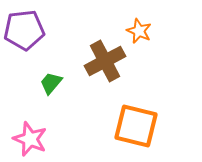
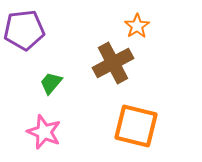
orange star: moved 2 px left, 5 px up; rotated 15 degrees clockwise
brown cross: moved 8 px right, 2 px down
pink star: moved 14 px right, 7 px up
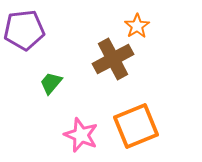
brown cross: moved 4 px up
orange square: rotated 36 degrees counterclockwise
pink star: moved 37 px right, 3 px down
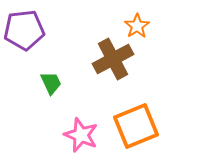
green trapezoid: rotated 115 degrees clockwise
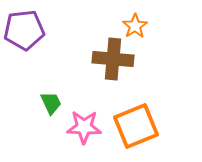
orange star: moved 2 px left
brown cross: rotated 33 degrees clockwise
green trapezoid: moved 20 px down
pink star: moved 3 px right, 8 px up; rotated 20 degrees counterclockwise
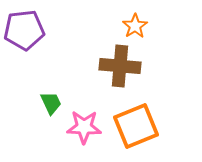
brown cross: moved 7 px right, 7 px down
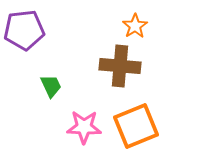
green trapezoid: moved 17 px up
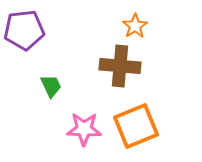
pink star: moved 2 px down
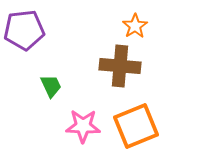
pink star: moved 1 px left, 3 px up
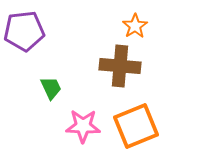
purple pentagon: moved 1 px down
green trapezoid: moved 2 px down
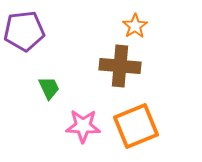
green trapezoid: moved 2 px left
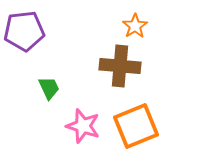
pink star: rotated 16 degrees clockwise
